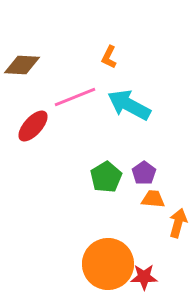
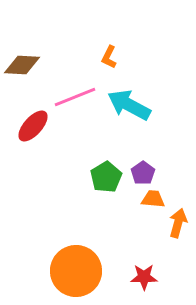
purple pentagon: moved 1 px left
orange circle: moved 32 px left, 7 px down
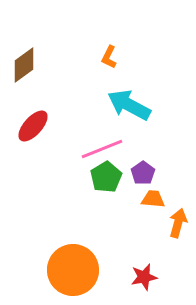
brown diamond: moved 2 px right; rotated 39 degrees counterclockwise
pink line: moved 27 px right, 52 px down
orange circle: moved 3 px left, 1 px up
red star: rotated 12 degrees counterclockwise
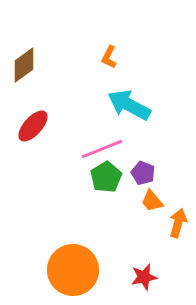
purple pentagon: rotated 15 degrees counterclockwise
orange trapezoid: moved 1 px left, 2 px down; rotated 135 degrees counterclockwise
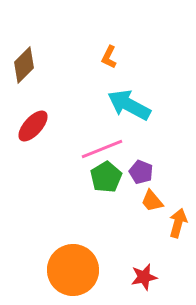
brown diamond: rotated 9 degrees counterclockwise
purple pentagon: moved 2 px left, 1 px up
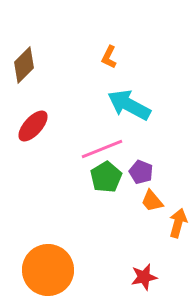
orange circle: moved 25 px left
